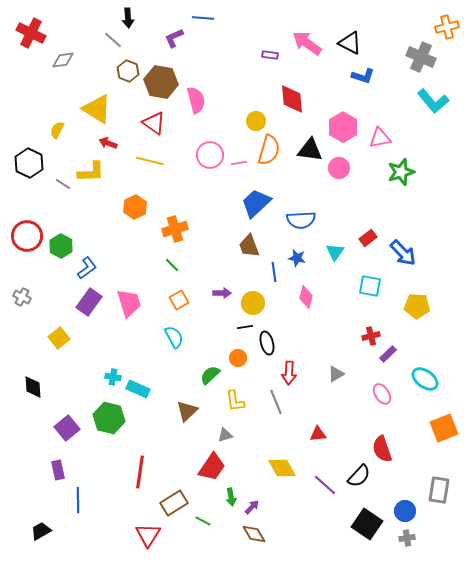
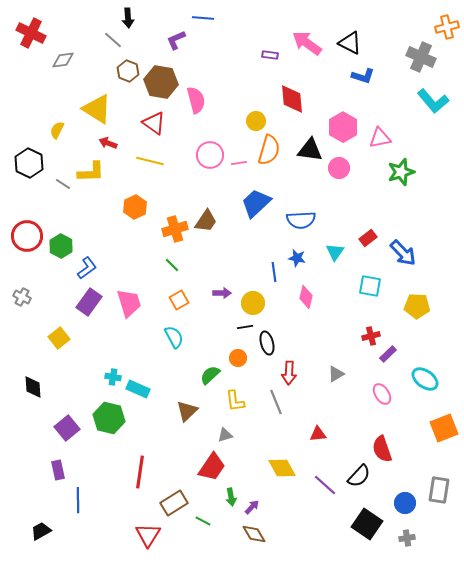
purple L-shape at (174, 38): moved 2 px right, 2 px down
brown trapezoid at (249, 246): moved 43 px left, 25 px up; rotated 125 degrees counterclockwise
blue circle at (405, 511): moved 8 px up
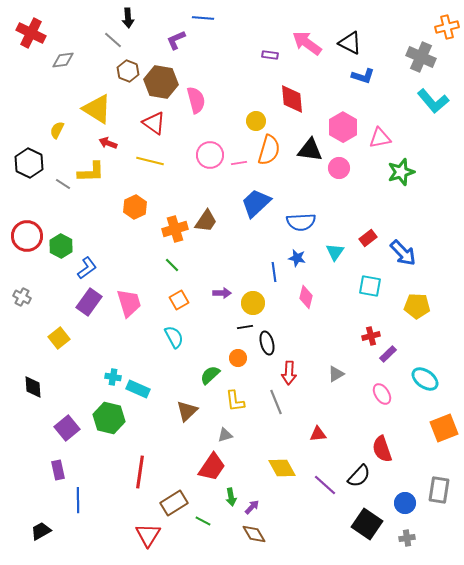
blue semicircle at (301, 220): moved 2 px down
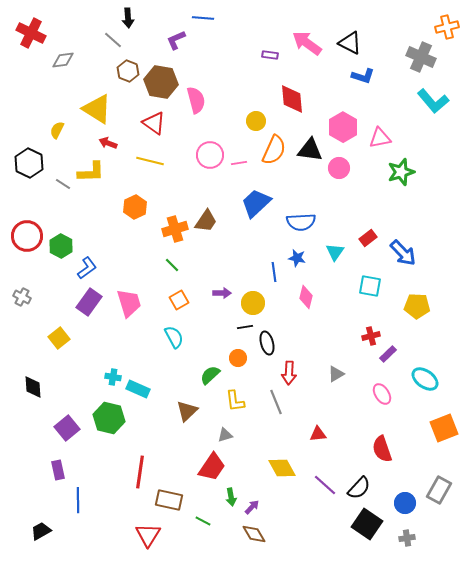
orange semicircle at (269, 150): moved 5 px right; rotated 8 degrees clockwise
black semicircle at (359, 476): moved 12 px down
gray rectangle at (439, 490): rotated 20 degrees clockwise
brown rectangle at (174, 503): moved 5 px left, 3 px up; rotated 44 degrees clockwise
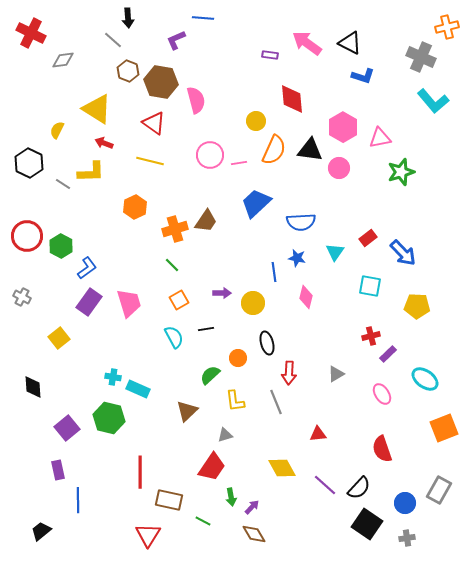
red arrow at (108, 143): moved 4 px left
black line at (245, 327): moved 39 px left, 2 px down
red line at (140, 472): rotated 8 degrees counterclockwise
black trapezoid at (41, 531): rotated 10 degrees counterclockwise
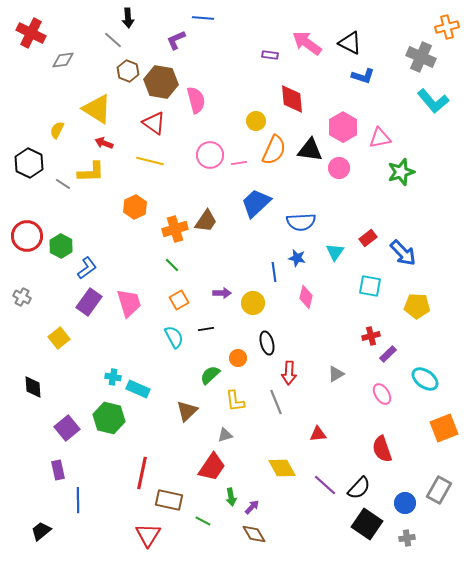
red line at (140, 472): moved 2 px right, 1 px down; rotated 12 degrees clockwise
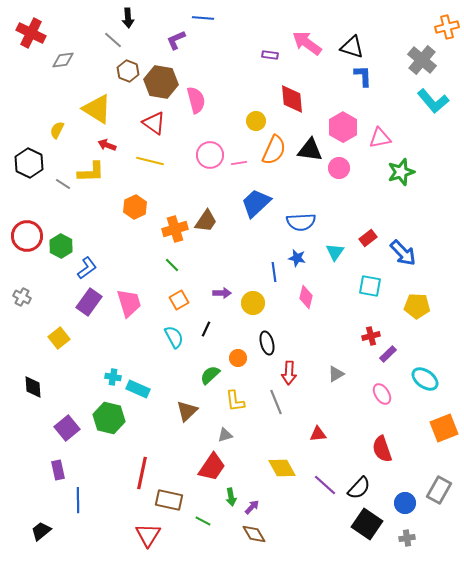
black triangle at (350, 43): moved 2 px right, 4 px down; rotated 10 degrees counterclockwise
gray cross at (421, 57): moved 1 px right, 3 px down; rotated 16 degrees clockwise
blue L-shape at (363, 76): rotated 110 degrees counterclockwise
red arrow at (104, 143): moved 3 px right, 2 px down
black line at (206, 329): rotated 56 degrees counterclockwise
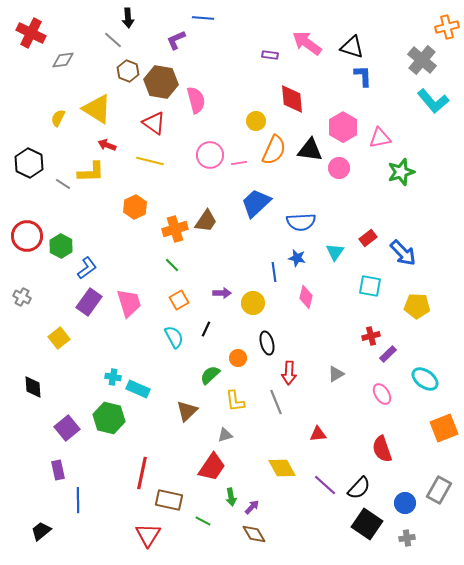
yellow semicircle at (57, 130): moved 1 px right, 12 px up
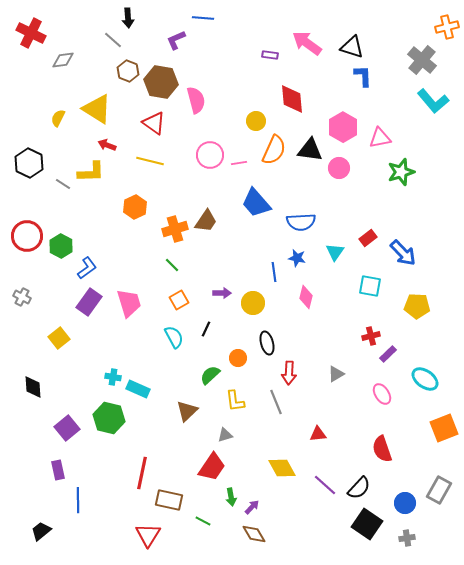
blue trapezoid at (256, 203): rotated 88 degrees counterclockwise
